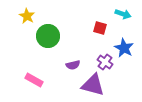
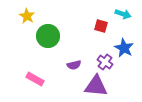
red square: moved 1 px right, 2 px up
purple semicircle: moved 1 px right
pink rectangle: moved 1 px right, 1 px up
purple triangle: moved 3 px right, 1 px down; rotated 10 degrees counterclockwise
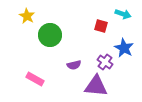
green circle: moved 2 px right, 1 px up
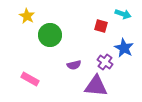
pink rectangle: moved 5 px left
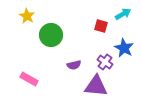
cyan arrow: rotated 49 degrees counterclockwise
green circle: moved 1 px right
pink rectangle: moved 1 px left
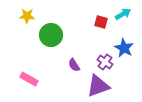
yellow star: rotated 28 degrees counterclockwise
red square: moved 4 px up
purple semicircle: rotated 72 degrees clockwise
purple triangle: moved 2 px right; rotated 25 degrees counterclockwise
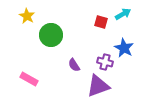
yellow star: rotated 28 degrees clockwise
purple cross: rotated 21 degrees counterclockwise
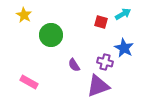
yellow star: moved 3 px left, 1 px up
pink rectangle: moved 3 px down
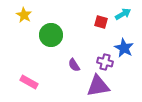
purple triangle: rotated 10 degrees clockwise
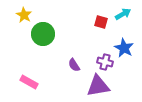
green circle: moved 8 px left, 1 px up
